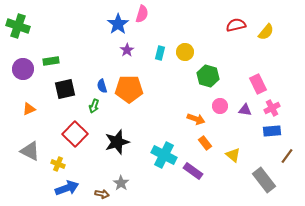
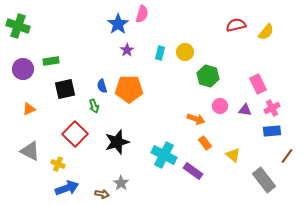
green arrow: rotated 40 degrees counterclockwise
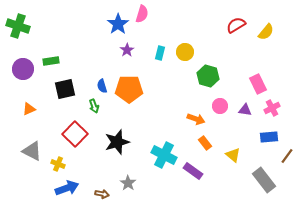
red semicircle: rotated 18 degrees counterclockwise
blue rectangle: moved 3 px left, 6 px down
gray triangle: moved 2 px right
gray star: moved 7 px right
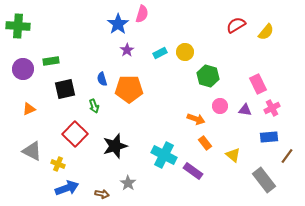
green cross: rotated 15 degrees counterclockwise
cyan rectangle: rotated 48 degrees clockwise
blue semicircle: moved 7 px up
black star: moved 2 px left, 4 px down
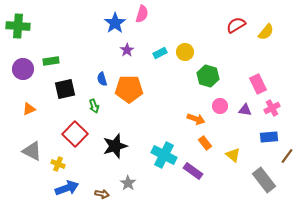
blue star: moved 3 px left, 1 px up
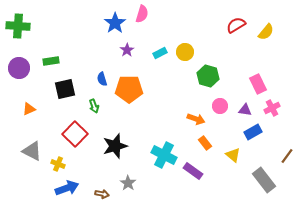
purple circle: moved 4 px left, 1 px up
blue rectangle: moved 16 px left, 5 px up; rotated 24 degrees counterclockwise
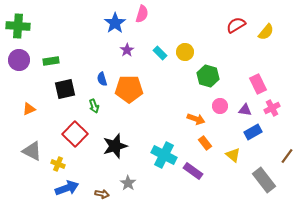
cyan rectangle: rotated 72 degrees clockwise
purple circle: moved 8 px up
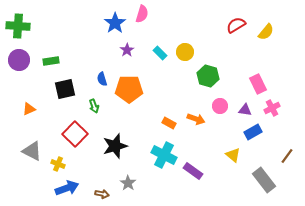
orange rectangle: moved 36 px left, 20 px up; rotated 24 degrees counterclockwise
